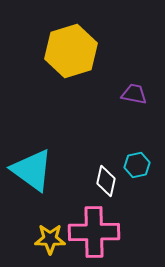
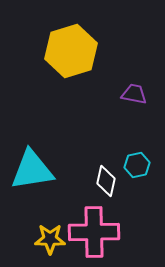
cyan triangle: rotated 45 degrees counterclockwise
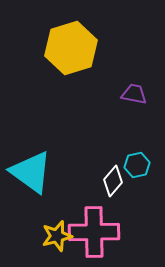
yellow hexagon: moved 3 px up
cyan triangle: moved 1 px left, 2 px down; rotated 45 degrees clockwise
white diamond: moved 7 px right; rotated 28 degrees clockwise
yellow star: moved 7 px right, 3 px up; rotated 16 degrees counterclockwise
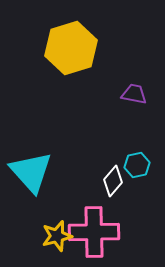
cyan triangle: rotated 12 degrees clockwise
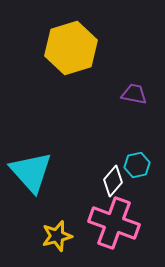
pink cross: moved 20 px right, 9 px up; rotated 21 degrees clockwise
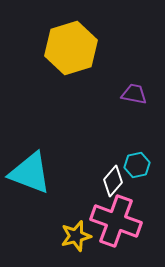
cyan triangle: moved 1 px left, 1 px down; rotated 27 degrees counterclockwise
pink cross: moved 2 px right, 2 px up
yellow star: moved 19 px right
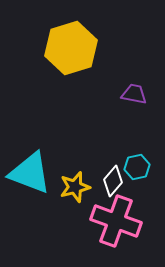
cyan hexagon: moved 2 px down
yellow star: moved 1 px left, 49 px up
